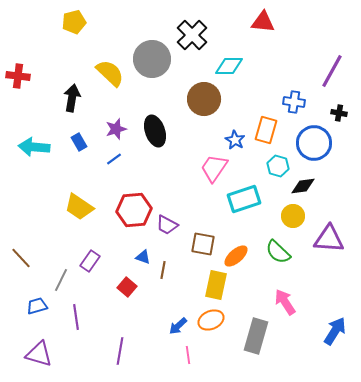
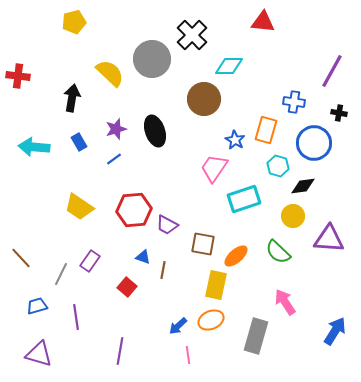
gray line at (61, 280): moved 6 px up
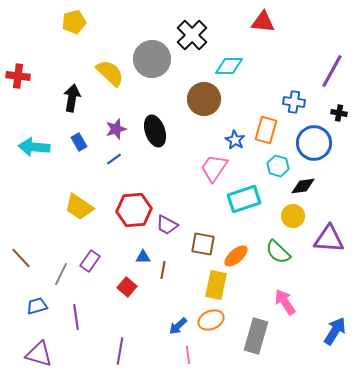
blue triangle at (143, 257): rotated 21 degrees counterclockwise
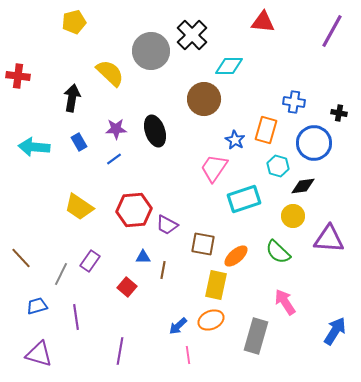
gray circle at (152, 59): moved 1 px left, 8 px up
purple line at (332, 71): moved 40 px up
purple star at (116, 129): rotated 15 degrees clockwise
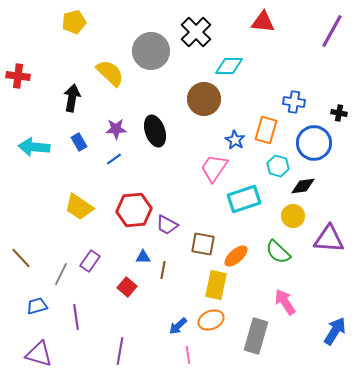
black cross at (192, 35): moved 4 px right, 3 px up
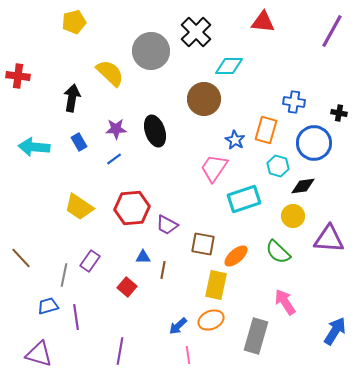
red hexagon at (134, 210): moved 2 px left, 2 px up
gray line at (61, 274): moved 3 px right, 1 px down; rotated 15 degrees counterclockwise
blue trapezoid at (37, 306): moved 11 px right
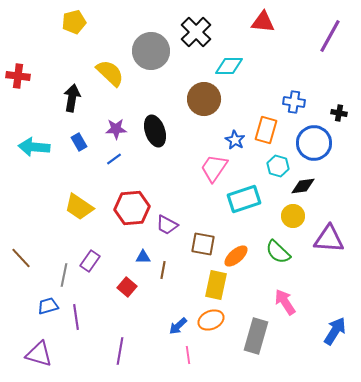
purple line at (332, 31): moved 2 px left, 5 px down
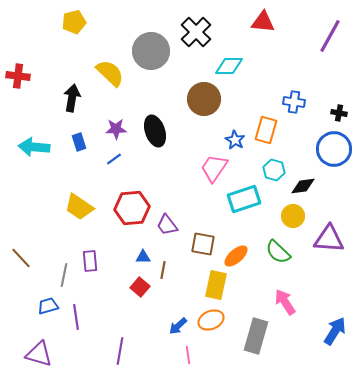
blue rectangle at (79, 142): rotated 12 degrees clockwise
blue circle at (314, 143): moved 20 px right, 6 px down
cyan hexagon at (278, 166): moved 4 px left, 4 px down
purple trapezoid at (167, 225): rotated 25 degrees clockwise
purple rectangle at (90, 261): rotated 40 degrees counterclockwise
red square at (127, 287): moved 13 px right
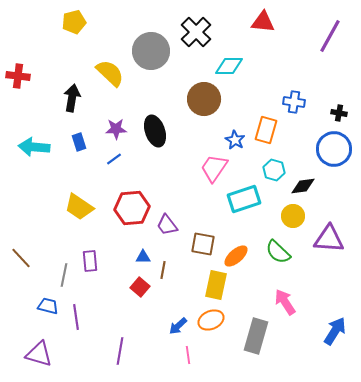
blue trapezoid at (48, 306): rotated 30 degrees clockwise
